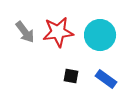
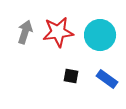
gray arrow: rotated 125 degrees counterclockwise
blue rectangle: moved 1 px right
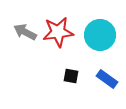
gray arrow: rotated 80 degrees counterclockwise
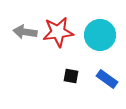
gray arrow: rotated 20 degrees counterclockwise
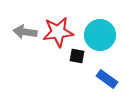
black square: moved 6 px right, 20 px up
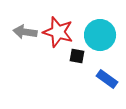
red star: rotated 24 degrees clockwise
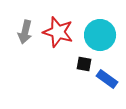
gray arrow: rotated 85 degrees counterclockwise
black square: moved 7 px right, 8 px down
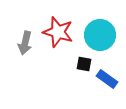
gray arrow: moved 11 px down
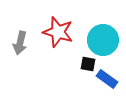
cyan circle: moved 3 px right, 5 px down
gray arrow: moved 5 px left
black square: moved 4 px right
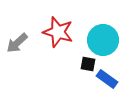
gray arrow: moved 3 px left; rotated 35 degrees clockwise
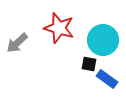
red star: moved 1 px right, 4 px up
black square: moved 1 px right
